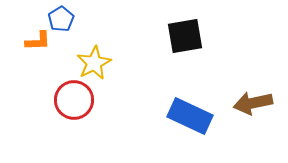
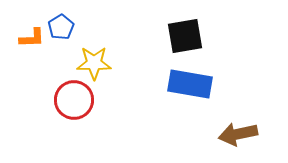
blue pentagon: moved 8 px down
orange L-shape: moved 6 px left, 3 px up
yellow star: rotated 28 degrees clockwise
brown arrow: moved 15 px left, 31 px down
blue rectangle: moved 32 px up; rotated 15 degrees counterclockwise
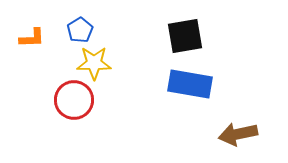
blue pentagon: moved 19 px right, 3 px down
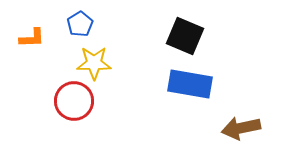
blue pentagon: moved 6 px up
black square: rotated 33 degrees clockwise
red circle: moved 1 px down
brown arrow: moved 3 px right, 6 px up
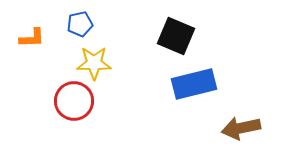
blue pentagon: rotated 20 degrees clockwise
black square: moved 9 px left
blue rectangle: moved 4 px right; rotated 24 degrees counterclockwise
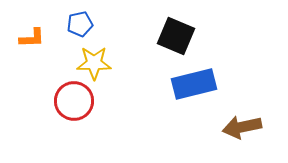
brown arrow: moved 1 px right, 1 px up
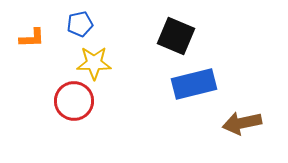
brown arrow: moved 4 px up
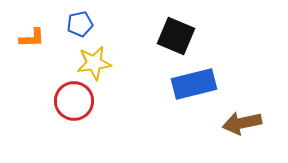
yellow star: rotated 8 degrees counterclockwise
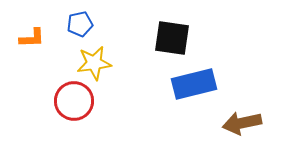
black square: moved 4 px left, 2 px down; rotated 15 degrees counterclockwise
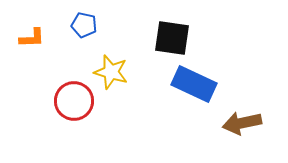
blue pentagon: moved 4 px right, 1 px down; rotated 25 degrees clockwise
yellow star: moved 17 px right, 9 px down; rotated 24 degrees clockwise
blue rectangle: rotated 39 degrees clockwise
